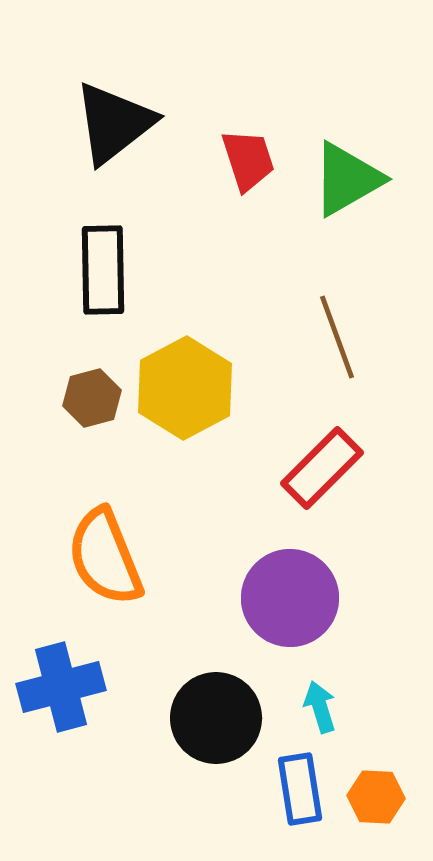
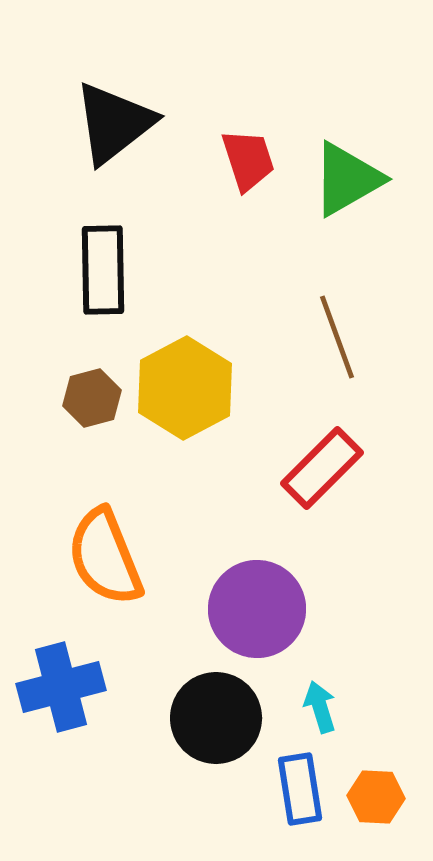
purple circle: moved 33 px left, 11 px down
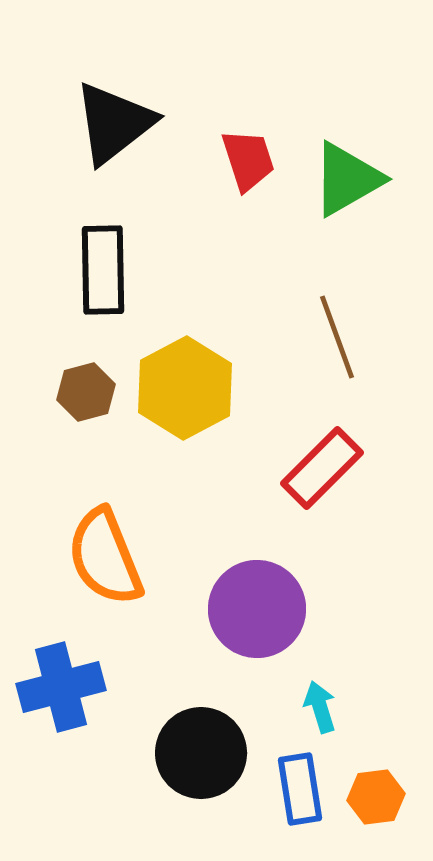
brown hexagon: moved 6 px left, 6 px up
black circle: moved 15 px left, 35 px down
orange hexagon: rotated 10 degrees counterclockwise
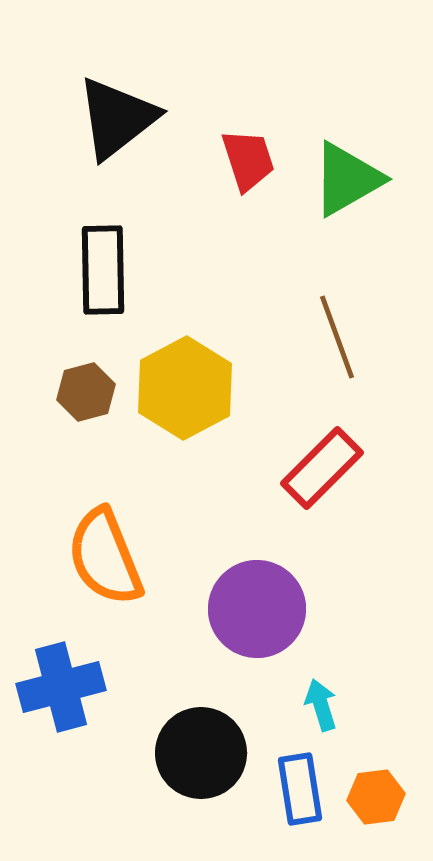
black triangle: moved 3 px right, 5 px up
cyan arrow: moved 1 px right, 2 px up
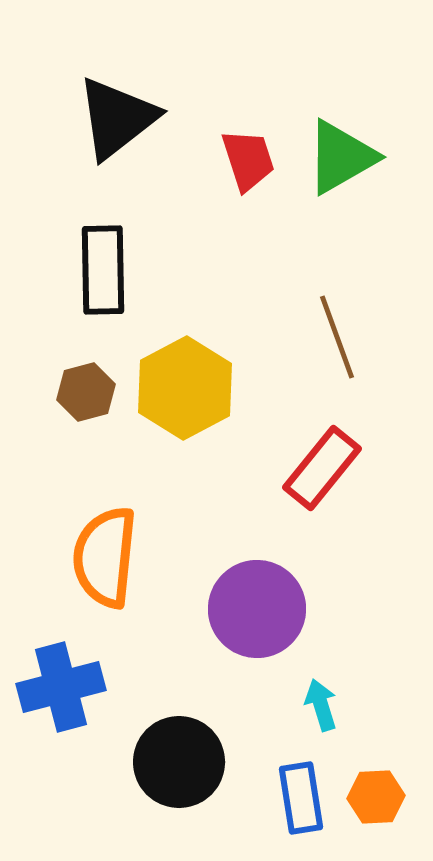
green triangle: moved 6 px left, 22 px up
red rectangle: rotated 6 degrees counterclockwise
orange semicircle: rotated 28 degrees clockwise
black circle: moved 22 px left, 9 px down
blue rectangle: moved 1 px right, 9 px down
orange hexagon: rotated 4 degrees clockwise
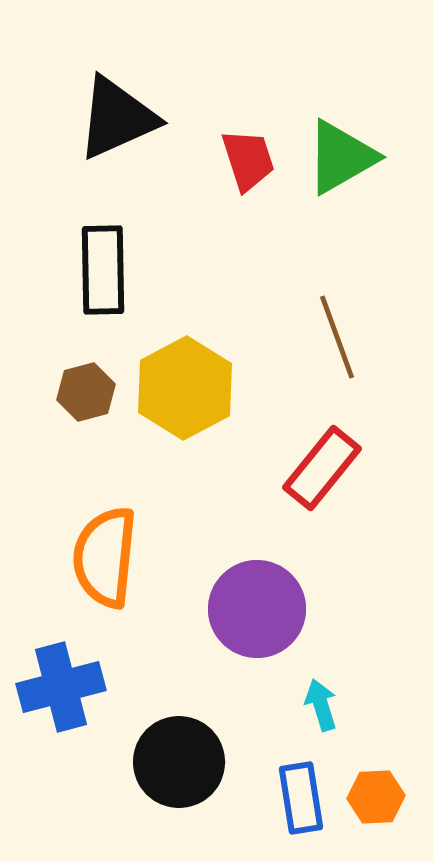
black triangle: rotated 14 degrees clockwise
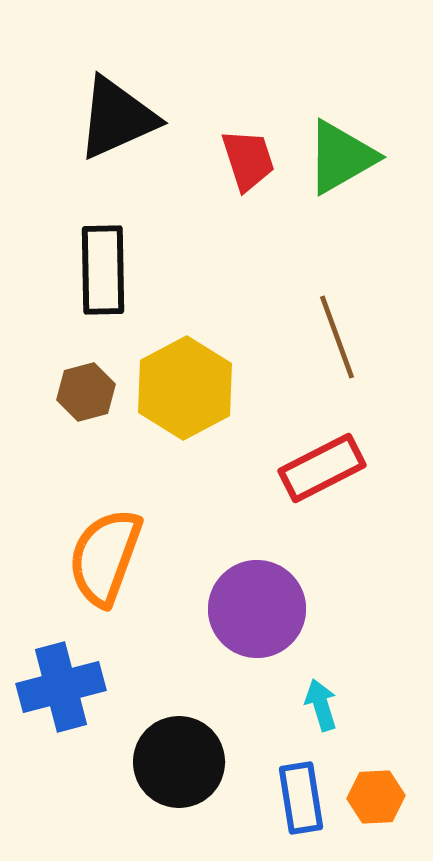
red rectangle: rotated 24 degrees clockwise
orange semicircle: rotated 14 degrees clockwise
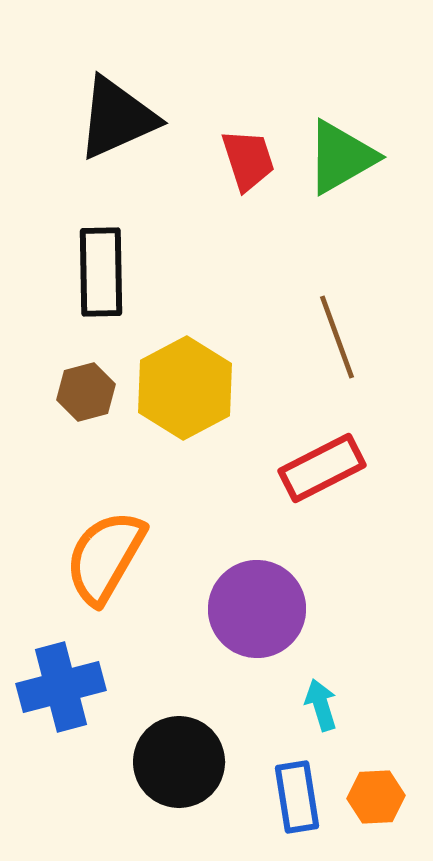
black rectangle: moved 2 px left, 2 px down
orange semicircle: rotated 10 degrees clockwise
blue rectangle: moved 4 px left, 1 px up
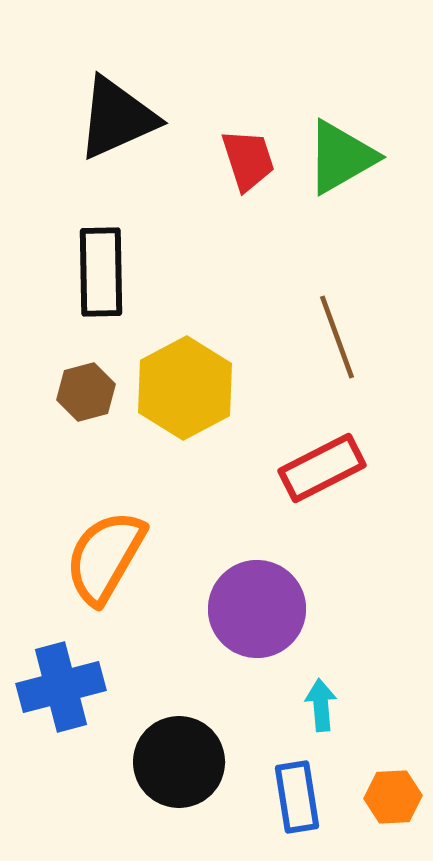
cyan arrow: rotated 12 degrees clockwise
orange hexagon: moved 17 px right
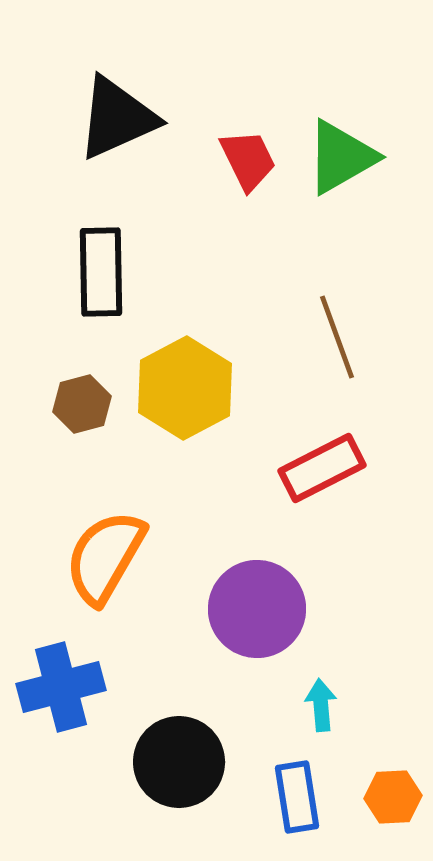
red trapezoid: rotated 8 degrees counterclockwise
brown hexagon: moved 4 px left, 12 px down
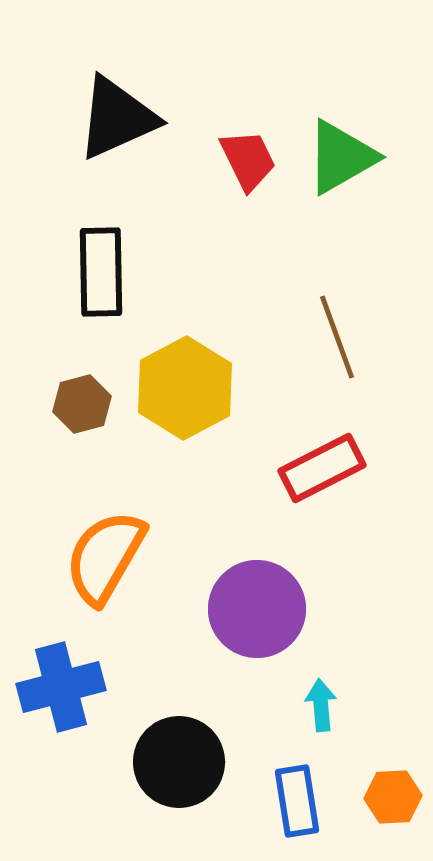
blue rectangle: moved 4 px down
